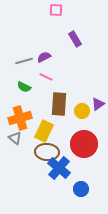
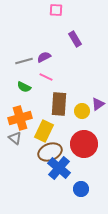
brown ellipse: moved 3 px right; rotated 25 degrees counterclockwise
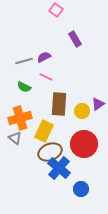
pink square: rotated 32 degrees clockwise
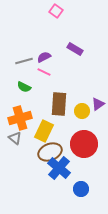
pink square: moved 1 px down
purple rectangle: moved 10 px down; rotated 28 degrees counterclockwise
pink line: moved 2 px left, 5 px up
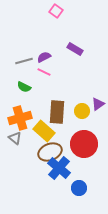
brown rectangle: moved 2 px left, 8 px down
yellow rectangle: rotated 75 degrees counterclockwise
blue circle: moved 2 px left, 1 px up
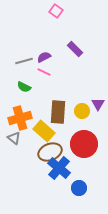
purple rectangle: rotated 14 degrees clockwise
purple triangle: rotated 24 degrees counterclockwise
brown rectangle: moved 1 px right
gray triangle: moved 1 px left
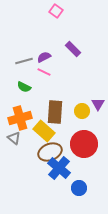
purple rectangle: moved 2 px left
brown rectangle: moved 3 px left
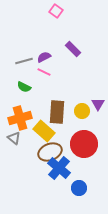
brown rectangle: moved 2 px right
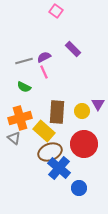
pink line: rotated 40 degrees clockwise
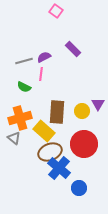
pink line: moved 3 px left, 2 px down; rotated 32 degrees clockwise
